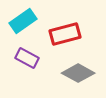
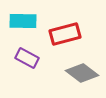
cyan rectangle: rotated 36 degrees clockwise
gray diamond: moved 4 px right; rotated 8 degrees clockwise
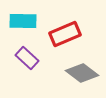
red rectangle: rotated 8 degrees counterclockwise
purple rectangle: rotated 15 degrees clockwise
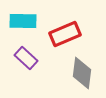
purple rectangle: moved 1 px left
gray diamond: rotated 60 degrees clockwise
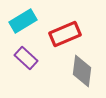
cyan rectangle: rotated 32 degrees counterclockwise
gray diamond: moved 2 px up
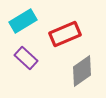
gray diamond: rotated 48 degrees clockwise
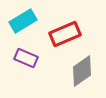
purple rectangle: rotated 20 degrees counterclockwise
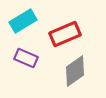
gray diamond: moved 7 px left
